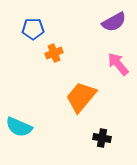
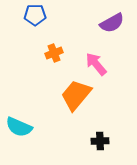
purple semicircle: moved 2 px left, 1 px down
blue pentagon: moved 2 px right, 14 px up
pink arrow: moved 22 px left
orange trapezoid: moved 5 px left, 2 px up
black cross: moved 2 px left, 3 px down; rotated 12 degrees counterclockwise
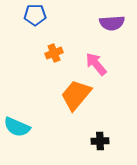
purple semicircle: rotated 25 degrees clockwise
cyan semicircle: moved 2 px left
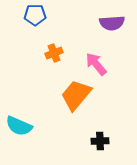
cyan semicircle: moved 2 px right, 1 px up
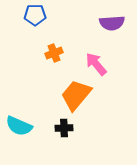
black cross: moved 36 px left, 13 px up
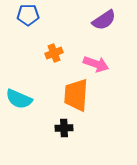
blue pentagon: moved 7 px left
purple semicircle: moved 8 px left, 3 px up; rotated 30 degrees counterclockwise
pink arrow: rotated 150 degrees clockwise
orange trapezoid: rotated 36 degrees counterclockwise
cyan semicircle: moved 27 px up
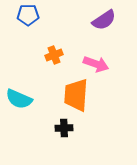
orange cross: moved 2 px down
